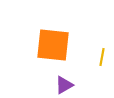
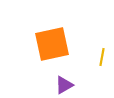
orange square: moved 1 px left, 1 px up; rotated 18 degrees counterclockwise
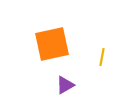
purple triangle: moved 1 px right
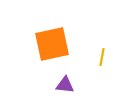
purple triangle: rotated 36 degrees clockwise
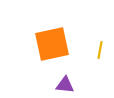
yellow line: moved 2 px left, 7 px up
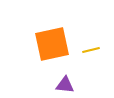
yellow line: moved 9 px left; rotated 66 degrees clockwise
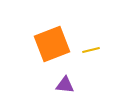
orange square: rotated 9 degrees counterclockwise
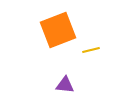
orange square: moved 6 px right, 14 px up
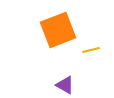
purple triangle: rotated 24 degrees clockwise
